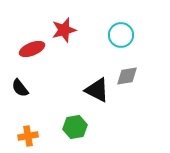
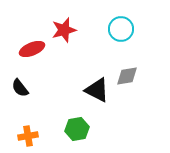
cyan circle: moved 6 px up
green hexagon: moved 2 px right, 2 px down
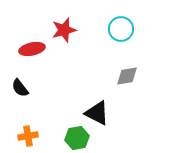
red ellipse: rotated 10 degrees clockwise
black triangle: moved 23 px down
green hexagon: moved 9 px down
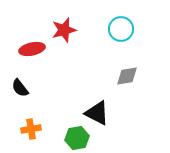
orange cross: moved 3 px right, 7 px up
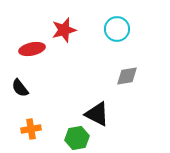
cyan circle: moved 4 px left
black triangle: moved 1 px down
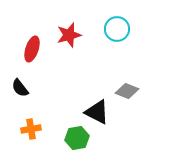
red star: moved 5 px right, 5 px down
red ellipse: rotated 60 degrees counterclockwise
gray diamond: moved 15 px down; rotated 30 degrees clockwise
black triangle: moved 2 px up
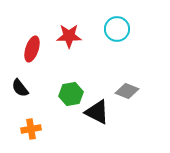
red star: moved 1 px down; rotated 15 degrees clockwise
green hexagon: moved 6 px left, 44 px up
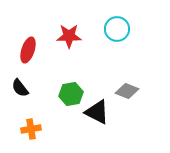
red ellipse: moved 4 px left, 1 px down
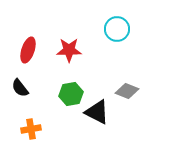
red star: moved 14 px down
